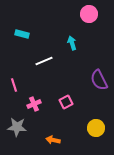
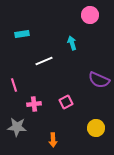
pink circle: moved 1 px right, 1 px down
cyan rectangle: rotated 24 degrees counterclockwise
purple semicircle: rotated 40 degrees counterclockwise
pink cross: rotated 16 degrees clockwise
orange arrow: rotated 104 degrees counterclockwise
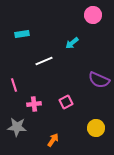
pink circle: moved 3 px right
cyan arrow: rotated 112 degrees counterclockwise
orange arrow: rotated 144 degrees counterclockwise
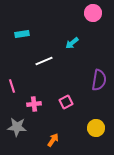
pink circle: moved 2 px up
purple semicircle: rotated 105 degrees counterclockwise
pink line: moved 2 px left, 1 px down
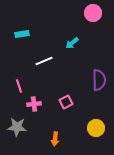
purple semicircle: rotated 10 degrees counterclockwise
pink line: moved 7 px right
orange arrow: moved 2 px right, 1 px up; rotated 152 degrees clockwise
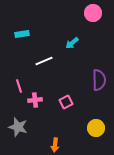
pink cross: moved 1 px right, 4 px up
gray star: moved 1 px right; rotated 12 degrees clockwise
orange arrow: moved 6 px down
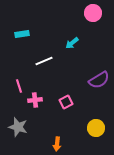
purple semicircle: rotated 60 degrees clockwise
orange arrow: moved 2 px right, 1 px up
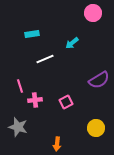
cyan rectangle: moved 10 px right
white line: moved 1 px right, 2 px up
pink line: moved 1 px right
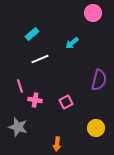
cyan rectangle: rotated 32 degrees counterclockwise
white line: moved 5 px left
purple semicircle: rotated 45 degrees counterclockwise
pink cross: rotated 16 degrees clockwise
